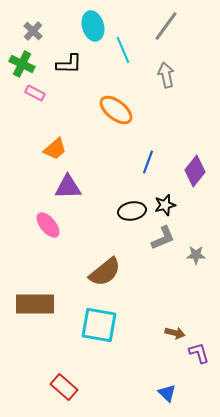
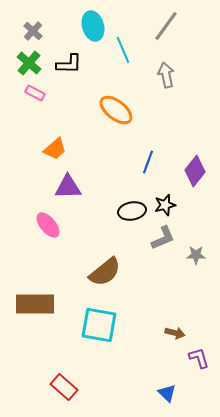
green cross: moved 7 px right, 1 px up; rotated 15 degrees clockwise
purple L-shape: moved 5 px down
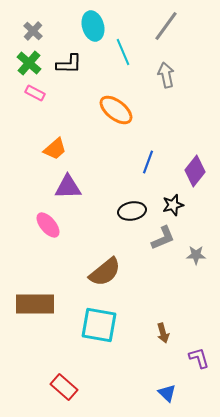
cyan line: moved 2 px down
black star: moved 8 px right
brown arrow: moved 12 px left; rotated 60 degrees clockwise
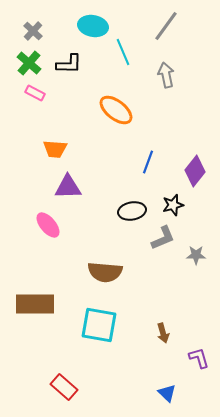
cyan ellipse: rotated 64 degrees counterclockwise
orange trapezoid: rotated 45 degrees clockwise
brown semicircle: rotated 44 degrees clockwise
